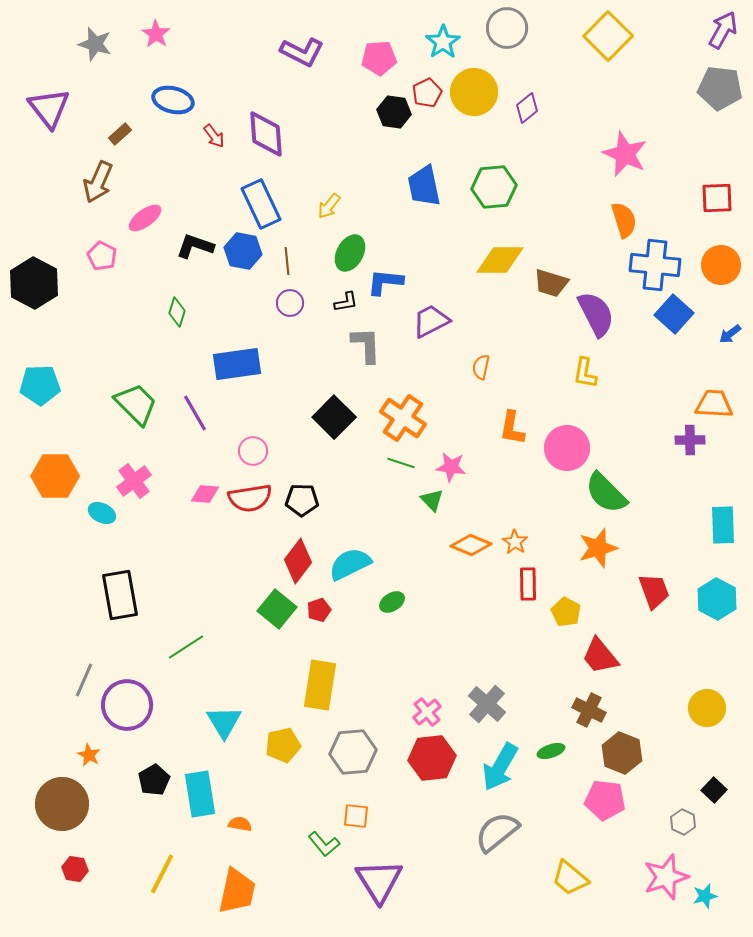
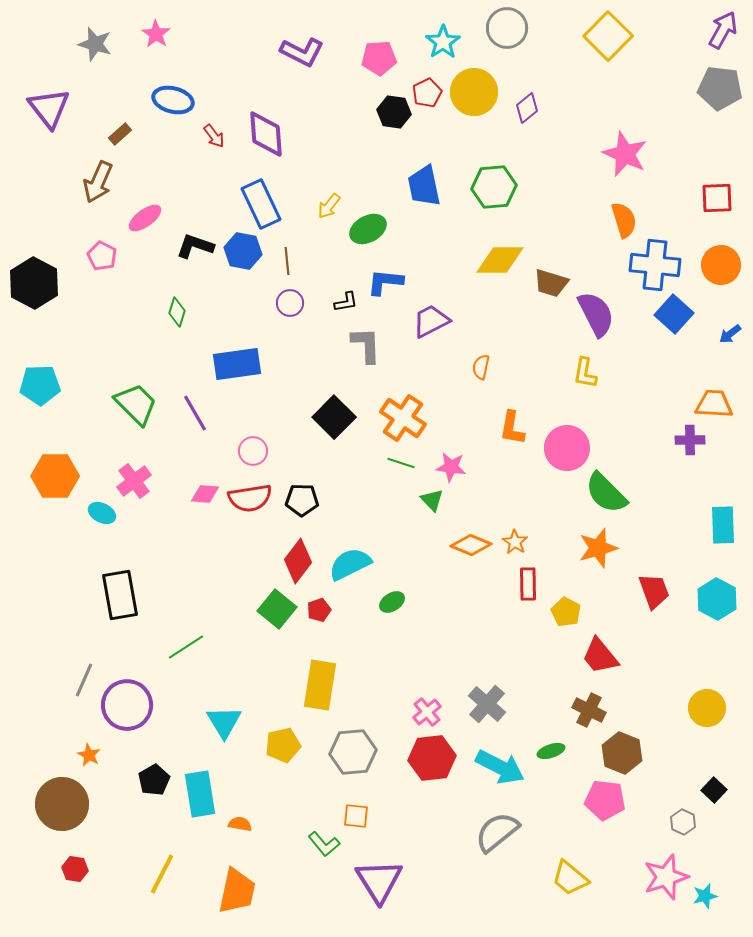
green ellipse at (350, 253): moved 18 px right, 24 px up; rotated 33 degrees clockwise
cyan arrow at (500, 767): rotated 93 degrees counterclockwise
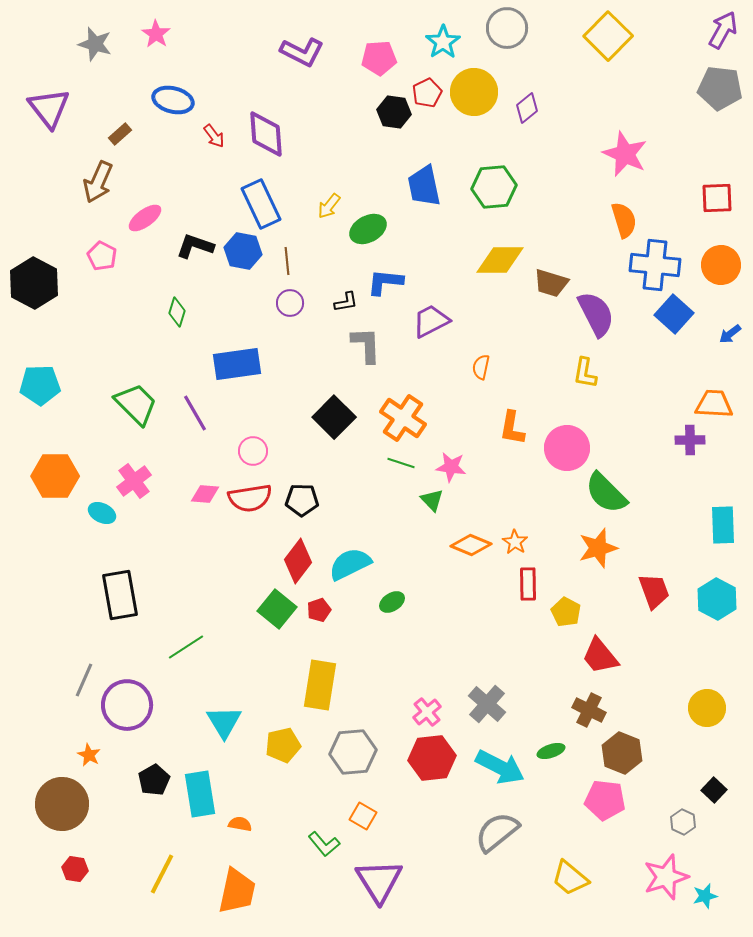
orange square at (356, 816): moved 7 px right; rotated 24 degrees clockwise
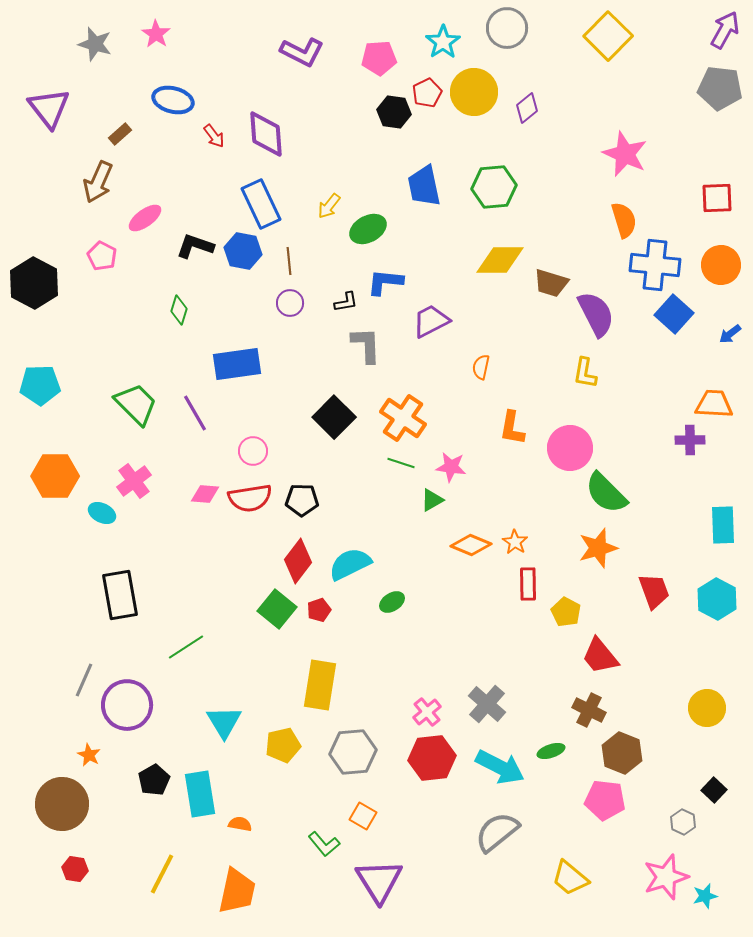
purple arrow at (723, 30): moved 2 px right
brown line at (287, 261): moved 2 px right
green diamond at (177, 312): moved 2 px right, 2 px up
pink circle at (567, 448): moved 3 px right
green triangle at (432, 500): rotated 45 degrees clockwise
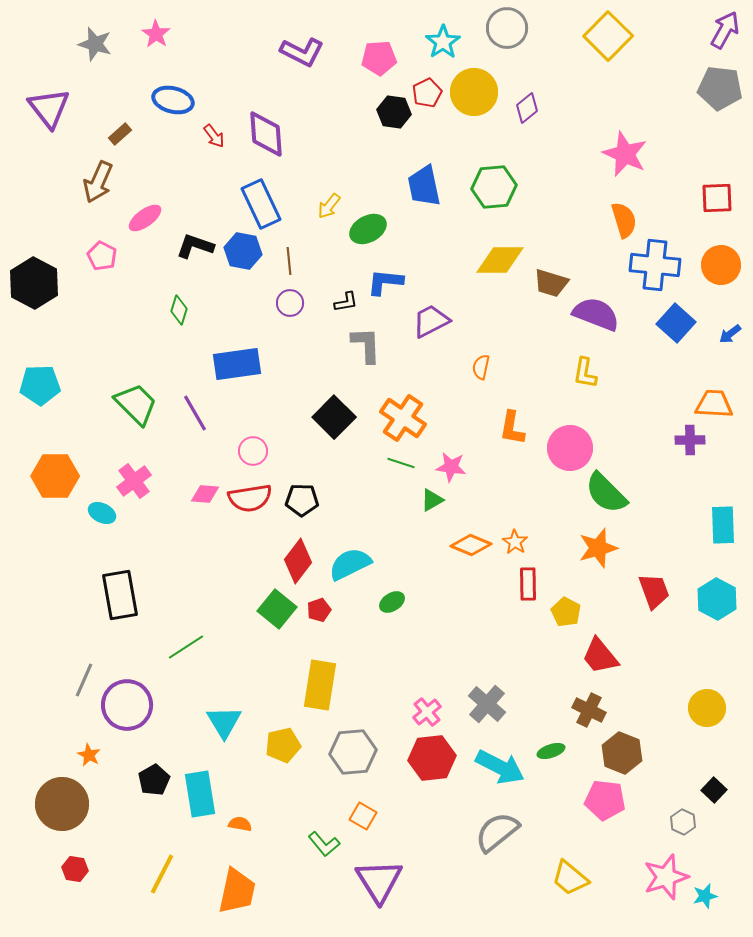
purple semicircle at (596, 314): rotated 42 degrees counterclockwise
blue square at (674, 314): moved 2 px right, 9 px down
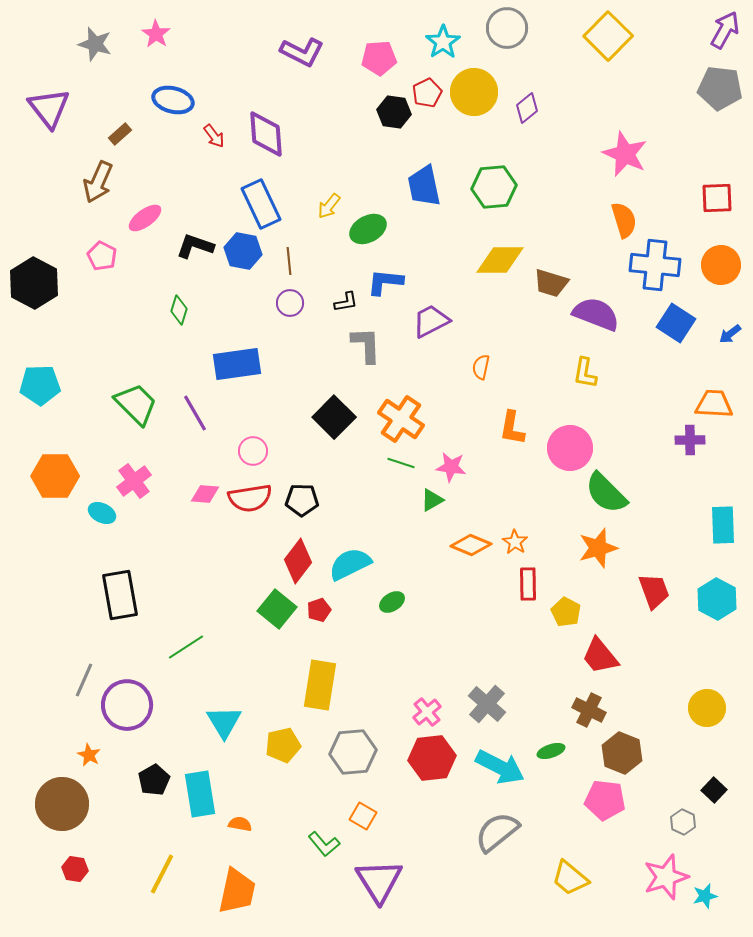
blue square at (676, 323): rotated 9 degrees counterclockwise
orange cross at (403, 418): moved 2 px left, 1 px down
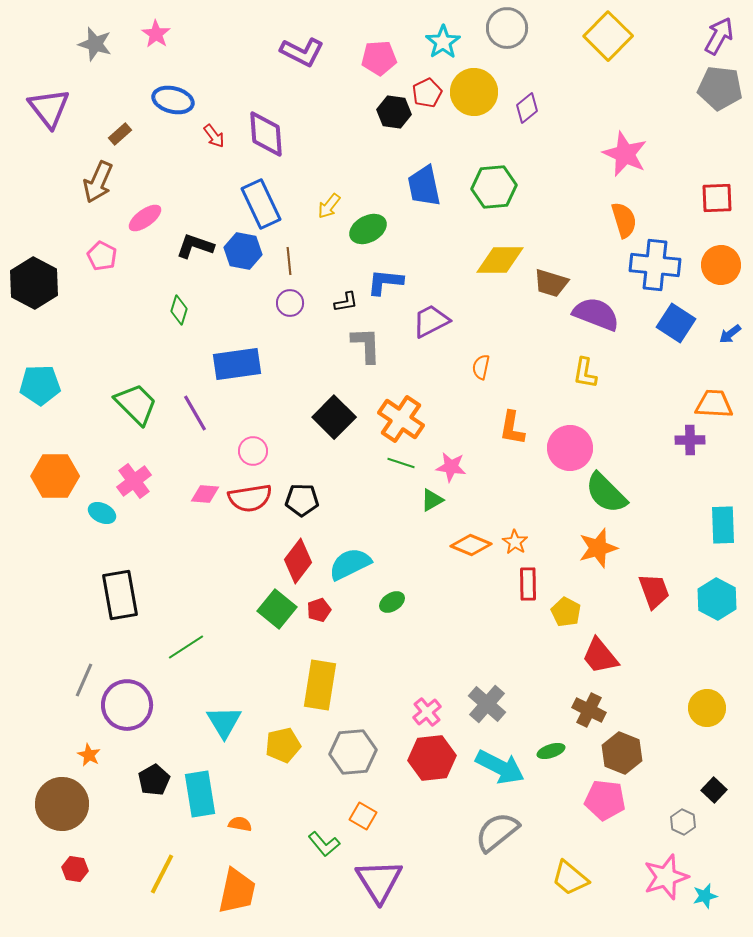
purple arrow at (725, 30): moved 6 px left, 6 px down
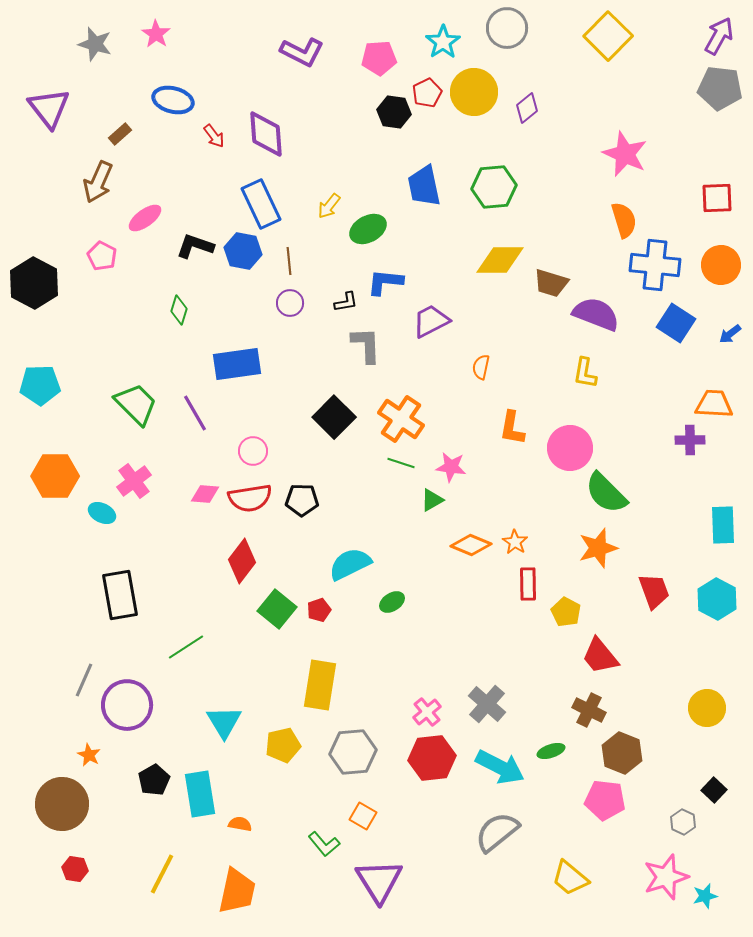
red diamond at (298, 561): moved 56 px left
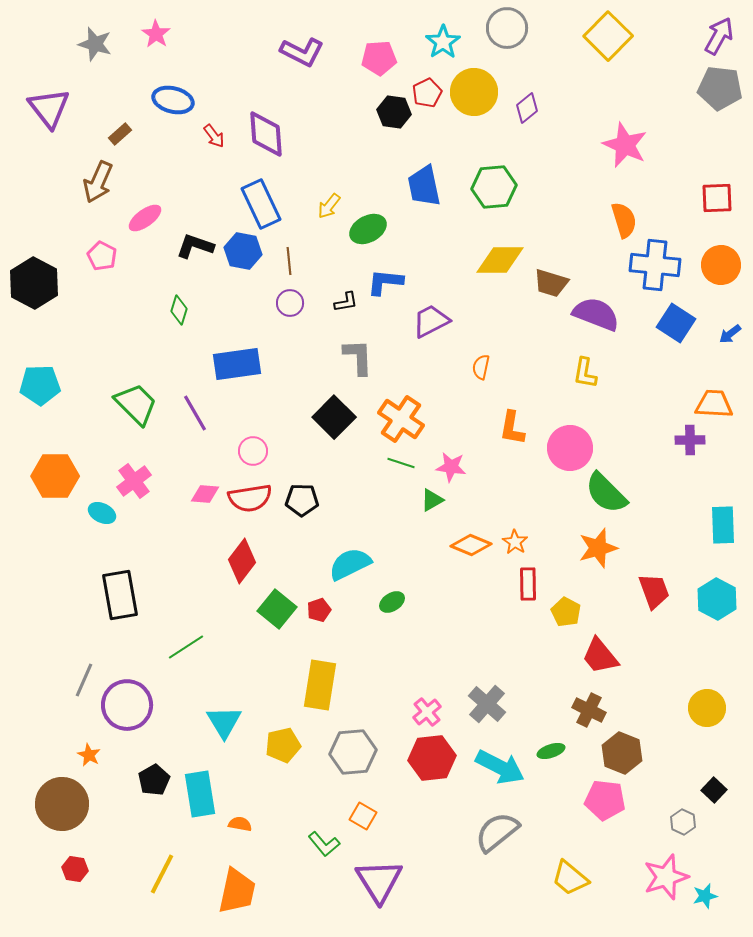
pink star at (625, 154): moved 9 px up
gray L-shape at (366, 345): moved 8 px left, 12 px down
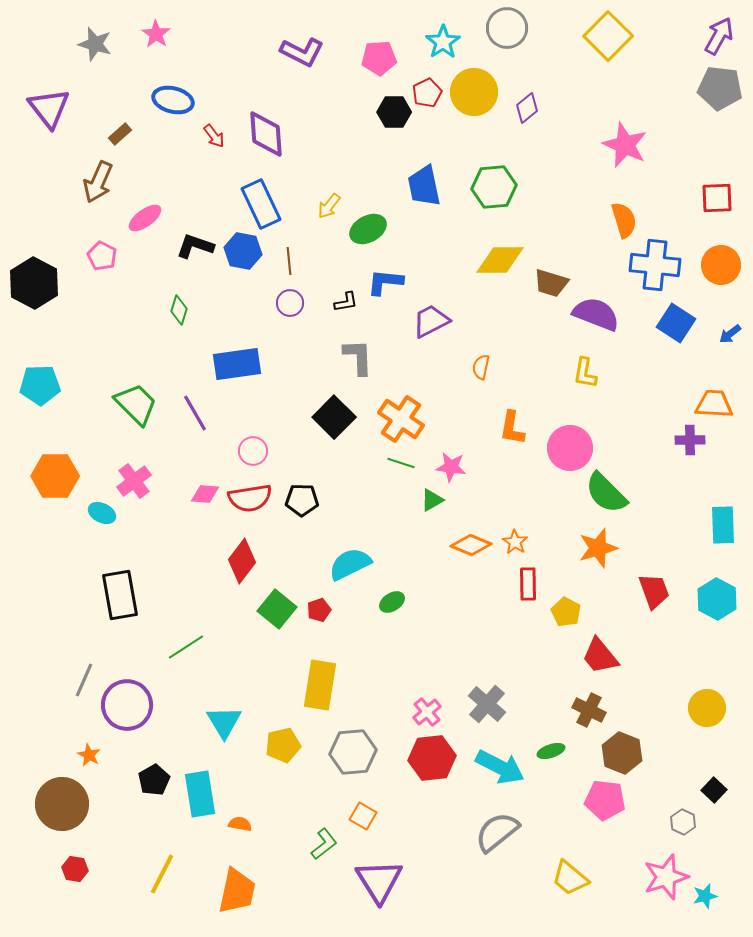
black hexagon at (394, 112): rotated 8 degrees counterclockwise
green L-shape at (324, 844): rotated 88 degrees counterclockwise
